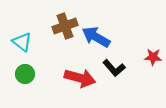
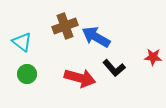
green circle: moved 2 px right
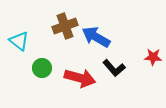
cyan triangle: moved 3 px left, 1 px up
green circle: moved 15 px right, 6 px up
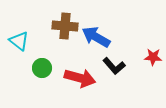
brown cross: rotated 25 degrees clockwise
black L-shape: moved 2 px up
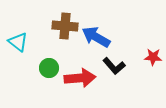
cyan triangle: moved 1 px left, 1 px down
green circle: moved 7 px right
red arrow: rotated 20 degrees counterclockwise
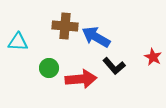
cyan triangle: rotated 35 degrees counterclockwise
red star: rotated 24 degrees clockwise
red arrow: moved 1 px right, 1 px down
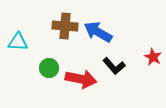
blue arrow: moved 2 px right, 5 px up
red arrow: rotated 16 degrees clockwise
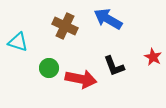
brown cross: rotated 20 degrees clockwise
blue arrow: moved 10 px right, 13 px up
cyan triangle: rotated 15 degrees clockwise
black L-shape: rotated 20 degrees clockwise
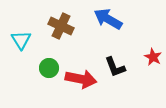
brown cross: moved 4 px left
cyan triangle: moved 3 px right, 2 px up; rotated 40 degrees clockwise
black L-shape: moved 1 px right, 1 px down
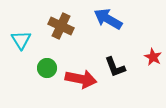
green circle: moved 2 px left
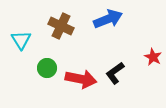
blue arrow: rotated 128 degrees clockwise
black L-shape: moved 6 px down; rotated 75 degrees clockwise
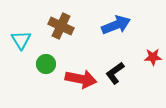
blue arrow: moved 8 px right, 6 px down
red star: rotated 30 degrees counterclockwise
green circle: moved 1 px left, 4 px up
